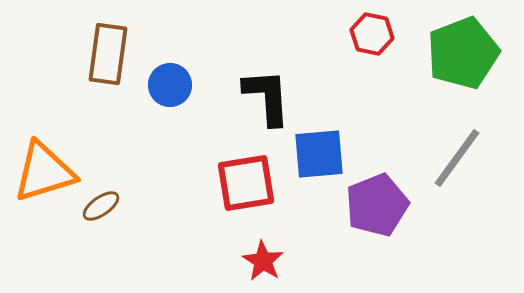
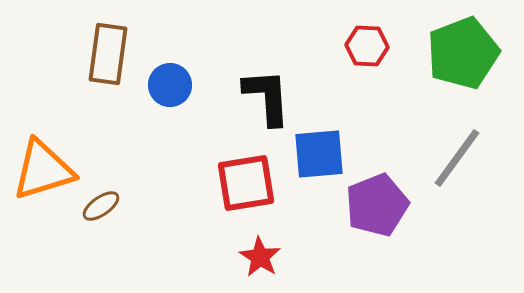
red hexagon: moved 5 px left, 12 px down; rotated 9 degrees counterclockwise
orange triangle: moved 1 px left, 2 px up
red star: moved 3 px left, 4 px up
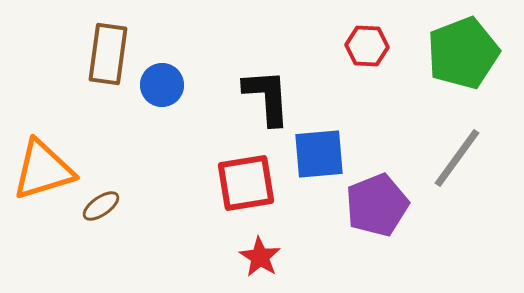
blue circle: moved 8 px left
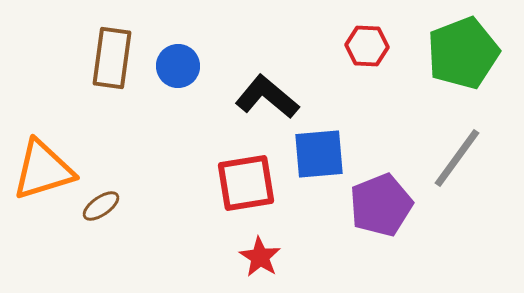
brown rectangle: moved 4 px right, 4 px down
blue circle: moved 16 px right, 19 px up
black L-shape: rotated 46 degrees counterclockwise
purple pentagon: moved 4 px right
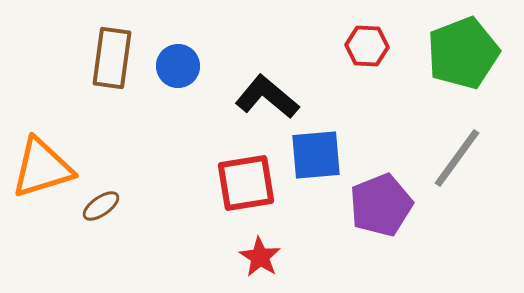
blue square: moved 3 px left, 1 px down
orange triangle: moved 1 px left, 2 px up
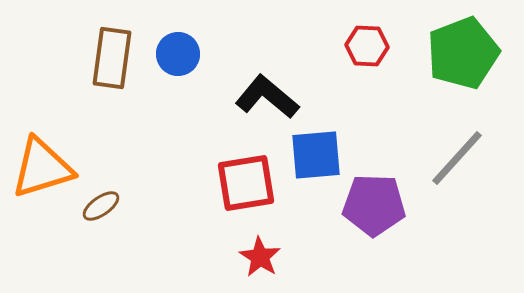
blue circle: moved 12 px up
gray line: rotated 6 degrees clockwise
purple pentagon: moved 7 px left; rotated 24 degrees clockwise
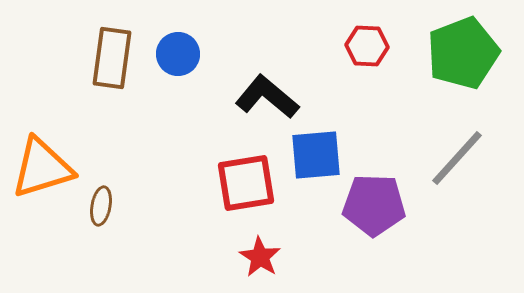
brown ellipse: rotated 45 degrees counterclockwise
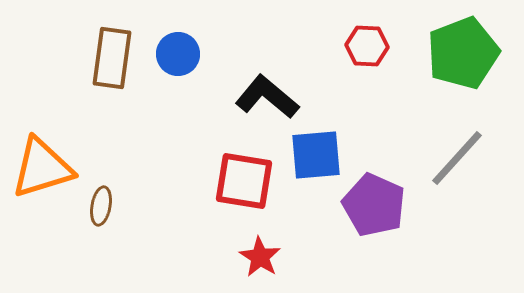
red square: moved 2 px left, 2 px up; rotated 18 degrees clockwise
purple pentagon: rotated 22 degrees clockwise
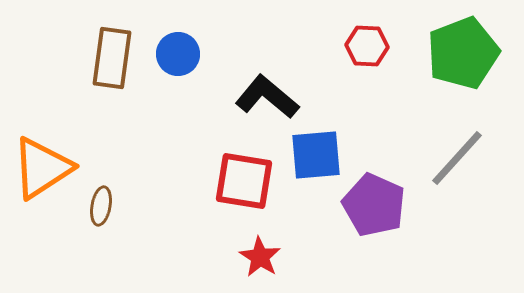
orange triangle: rotated 16 degrees counterclockwise
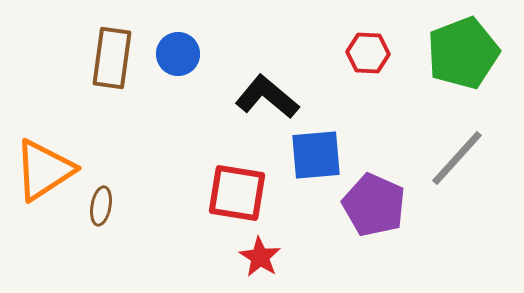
red hexagon: moved 1 px right, 7 px down
orange triangle: moved 2 px right, 2 px down
red square: moved 7 px left, 12 px down
